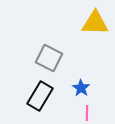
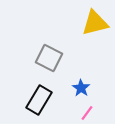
yellow triangle: rotated 16 degrees counterclockwise
black rectangle: moved 1 px left, 4 px down
pink line: rotated 35 degrees clockwise
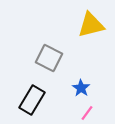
yellow triangle: moved 4 px left, 2 px down
black rectangle: moved 7 px left
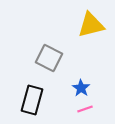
black rectangle: rotated 16 degrees counterclockwise
pink line: moved 2 px left, 4 px up; rotated 35 degrees clockwise
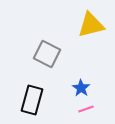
gray square: moved 2 px left, 4 px up
pink line: moved 1 px right
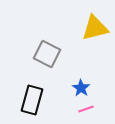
yellow triangle: moved 4 px right, 3 px down
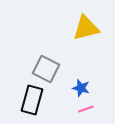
yellow triangle: moved 9 px left
gray square: moved 1 px left, 15 px down
blue star: rotated 18 degrees counterclockwise
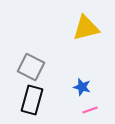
gray square: moved 15 px left, 2 px up
blue star: moved 1 px right, 1 px up
pink line: moved 4 px right, 1 px down
